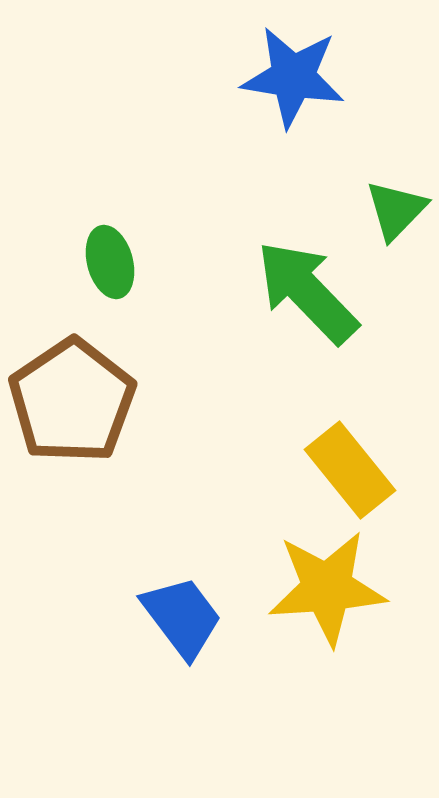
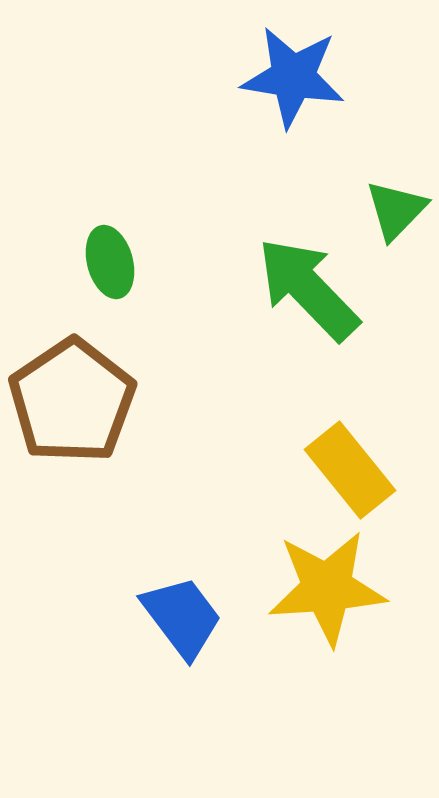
green arrow: moved 1 px right, 3 px up
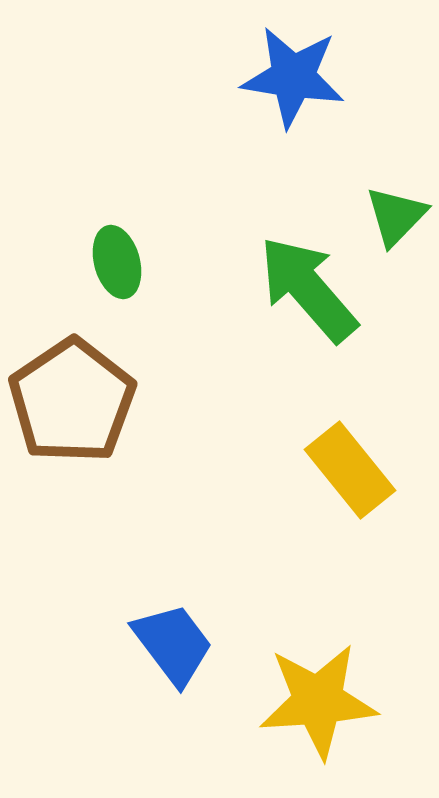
green triangle: moved 6 px down
green ellipse: moved 7 px right
green arrow: rotated 3 degrees clockwise
yellow star: moved 9 px left, 113 px down
blue trapezoid: moved 9 px left, 27 px down
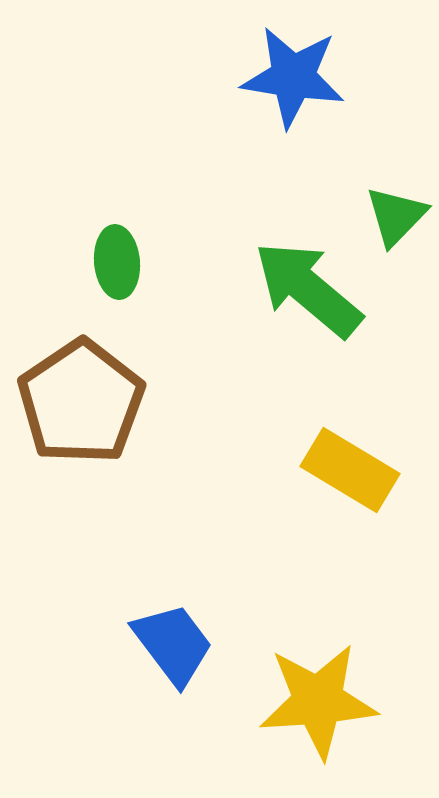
green ellipse: rotated 10 degrees clockwise
green arrow: rotated 9 degrees counterclockwise
brown pentagon: moved 9 px right, 1 px down
yellow rectangle: rotated 20 degrees counterclockwise
